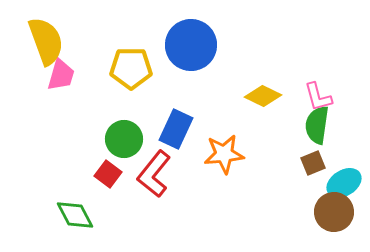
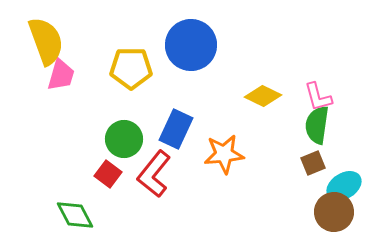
cyan ellipse: moved 3 px down
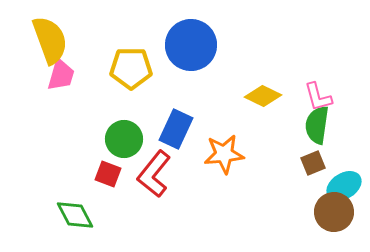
yellow semicircle: moved 4 px right, 1 px up
red square: rotated 16 degrees counterclockwise
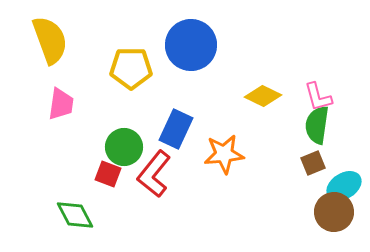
pink trapezoid: moved 29 px down; rotated 8 degrees counterclockwise
green circle: moved 8 px down
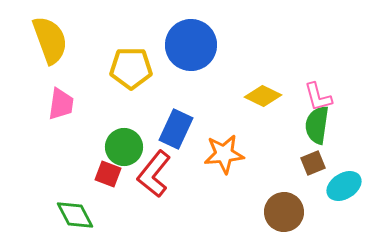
brown circle: moved 50 px left
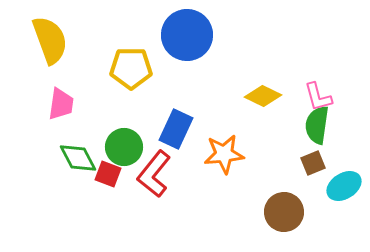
blue circle: moved 4 px left, 10 px up
green diamond: moved 3 px right, 57 px up
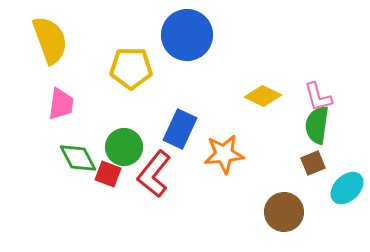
blue rectangle: moved 4 px right
cyan ellipse: moved 3 px right, 2 px down; rotated 12 degrees counterclockwise
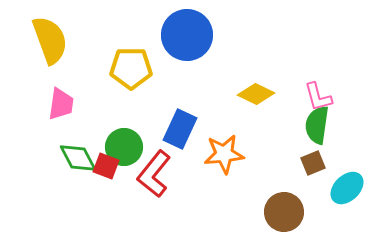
yellow diamond: moved 7 px left, 2 px up
red square: moved 2 px left, 8 px up
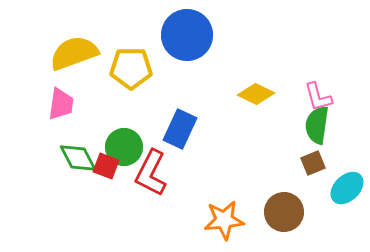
yellow semicircle: moved 24 px right, 13 px down; rotated 90 degrees counterclockwise
orange star: moved 66 px down
red L-shape: moved 3 px left, 1 px up; rotated 12 degrees counterclockwise
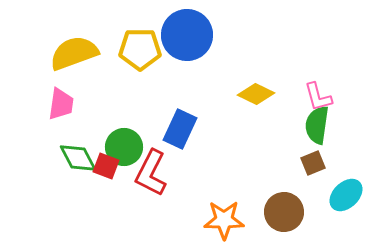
yellow pentagon: moved 9 px right, 19 px up
cyan ellipse: moved 1 px left, 7 px down
orange star: rotated 6 degrees clockwise
